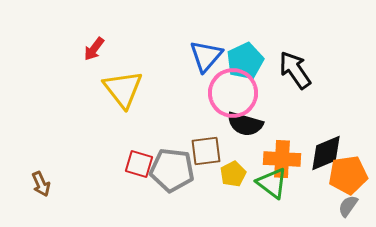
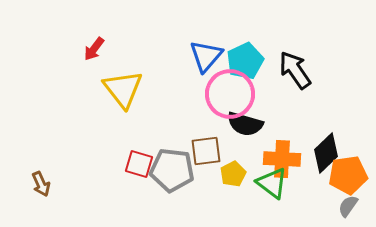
pink circle: moved 3 px left, 1 px down
black diamond: rotated 21 degrees counterclockwise
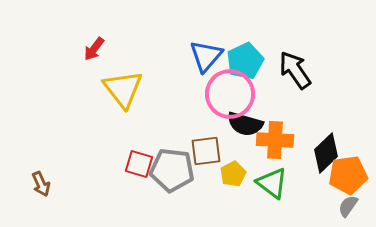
orange cross: moved 7 px left, 19 px up
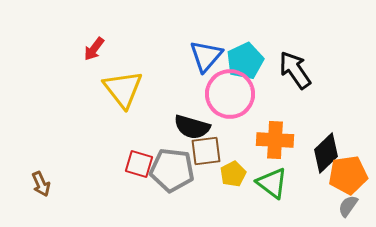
black semicircle: moved 53 px left, 3 px down
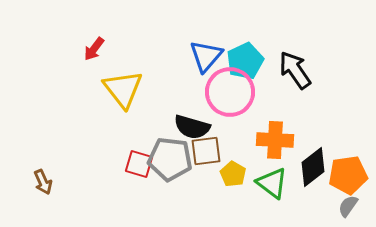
pink circle: moved 2 px up
black diamond: moved 13 px left, 14 px down; rotated 6 degrees clockwise
gray pentagon: moved 2 px left, 11 px up
yellow pentagon: rotated 15 degrees counterclockwise
brown arrow: moved 2 px right, 2 px up
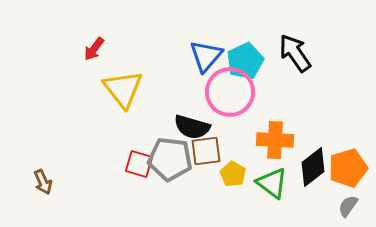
black arrow: moved 17 px up
orange pentagon: moved 7 px up; rotated 9 degrees counterclockwise
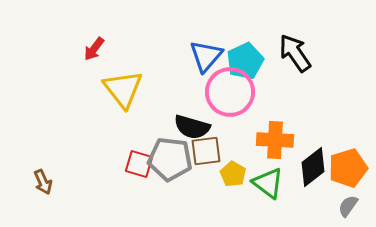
green triangle: moved 4 px left
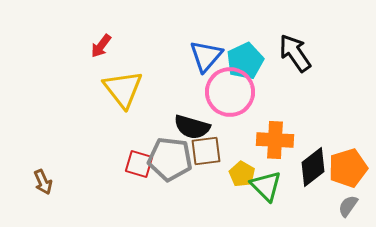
red arrow: moved 7 px right, 3 px up
yellow pentagon: moved 9 px right
green triangle: moved 2 px left, 3 px down; rotated 8 degrees clockwise
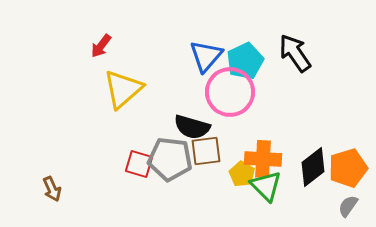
yellow triangle: rotated 27 degrees clockwise
orange cross: moved 12 px left, 19 px down
brown arrow: moved 9 px right, 7 px down
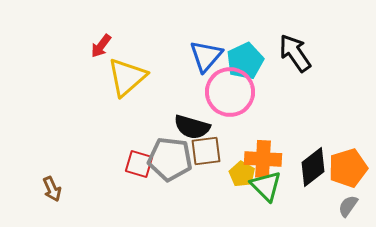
yellow triangle: moved 4 px right, 12 px up
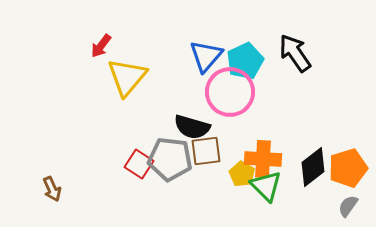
yellow triangle: rotated 9 degrees counterclockwise
red square: rotated 16 degrees clockwise
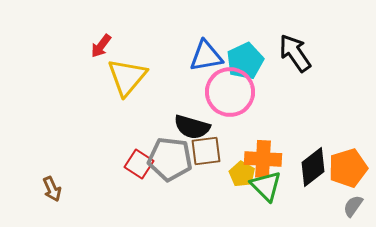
blue triangle: rotated 39 degrees clockwise
gray semicircle: moved 5 px right
